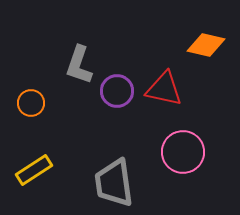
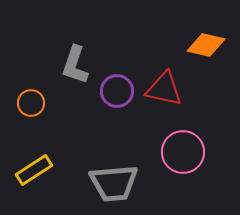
gray L-shape: moved 4 px left
gray trapezoid: rotated 87 degrees counterclockwise
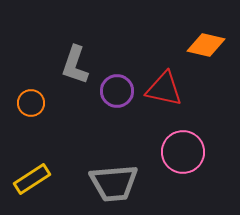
yellow rectangle: moved 2 px left, 9 px down
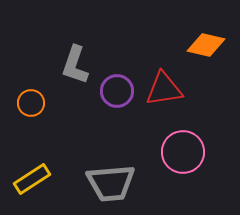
red triangle: rotated 21 degrees counterclockwise
gray trapezoid: moved 3 px left
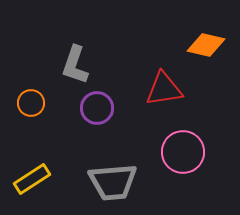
purple circle: moved 20 px left, 17 px down
gray trapezoid: moved 2 px right, 1 px up
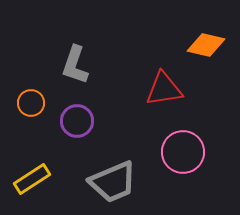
purple circle: moved 20 px left, 13 px down
gray trapezoid: rotated 18 degrees counterclockwise
